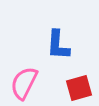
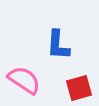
pink semicircle: moved 3 px up; rotated 96 degrees clockwise
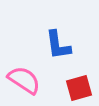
blue L-shape: rotated 12 degrees counterclockwise
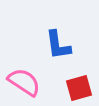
pink semicircle: moved 2 px down
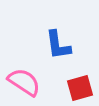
red square: moved 1 px right
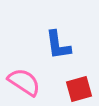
red square: moved 1 px left, 1 px down
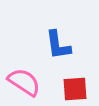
red square: moved 4 px left; rotated 12 degrees clockwise
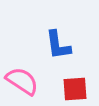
pink semicircle: moved 2 px left, 1 px up
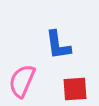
pink semicircle: rotated 100 degrees counterclockwise
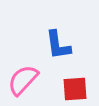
pink semicircle: moved 1 px right, 1 px up; rotated 20 degrees clockwise
